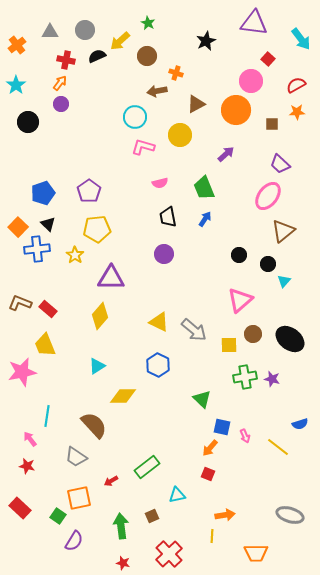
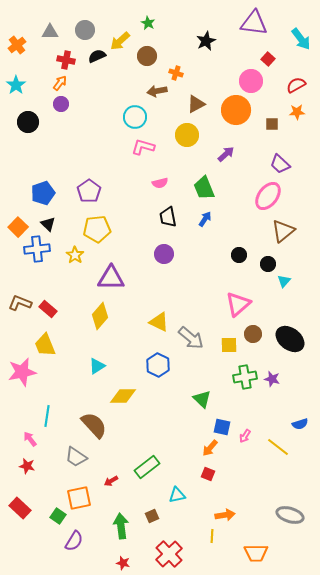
yellow circle at (180, 135): moved 7 px right
pink triangle at (240, 300): moved 2 px left, 4 px down
gray arrow at (194, 330): moved 3 px left, 8 px down
pink arrow at (245, 436): rotated 56 degrees clockwise
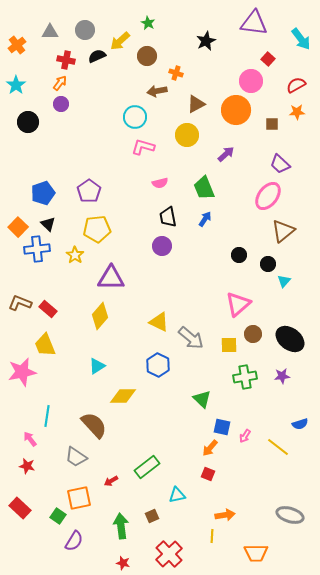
purple circle at (164, 254): moved 2 px left, 8 px up
purple star at (272, 379): moved 10 px right, 3 px up; rotated 21 degrees counterclockwise
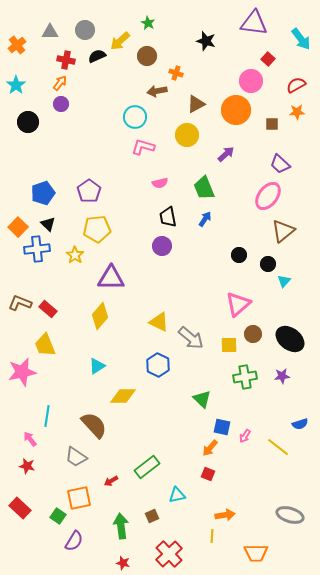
black star at (206, 41): rotated 30 degrees counterclockwise
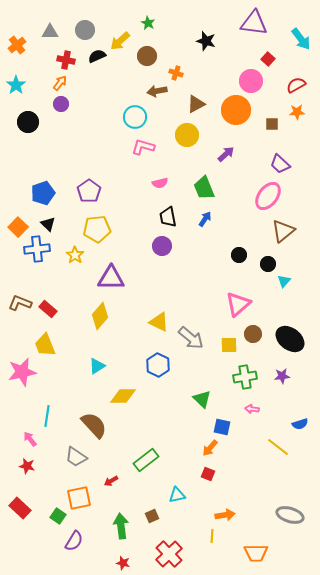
pink arrow at (245, 436): moved 7 px right, 27 px up; rotated 64 degrees clockwise
green rectangle at (147, 467): moved 1 px left, 7 px up
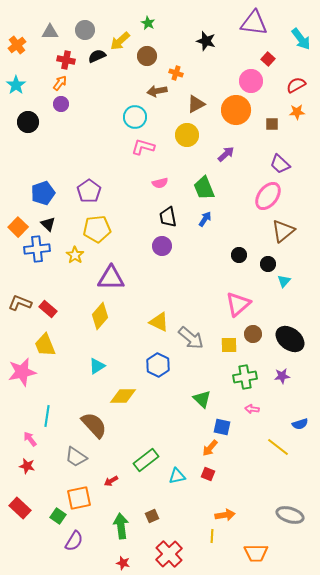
cyan triangle at (177, 495): moved 19 px up
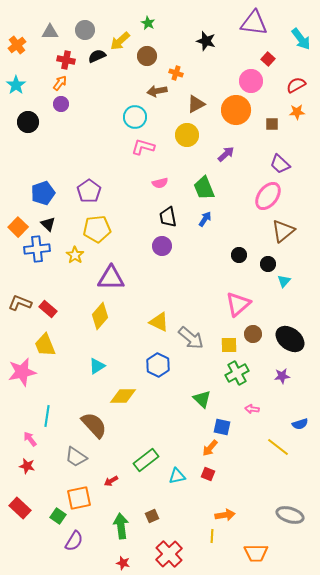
green cross at (245, 377): moved 8 px left, 4 px up; rotated 20 degrees counterclockwise
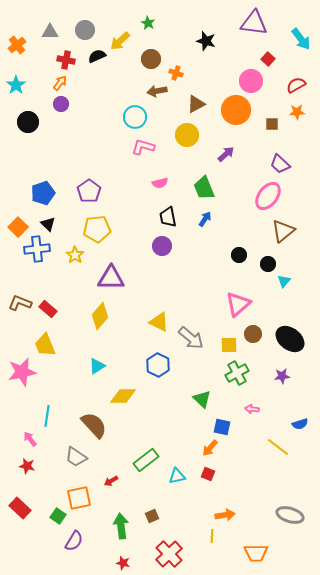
brown circle at (147, 56): moved 4 px right, 3 px down
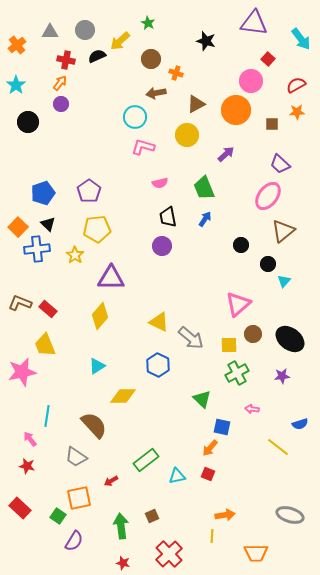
brown arrow at (157, 91): moved 1 px left, 2 px down
black circle at (239, 255): moved 2 px right, 10 px up
